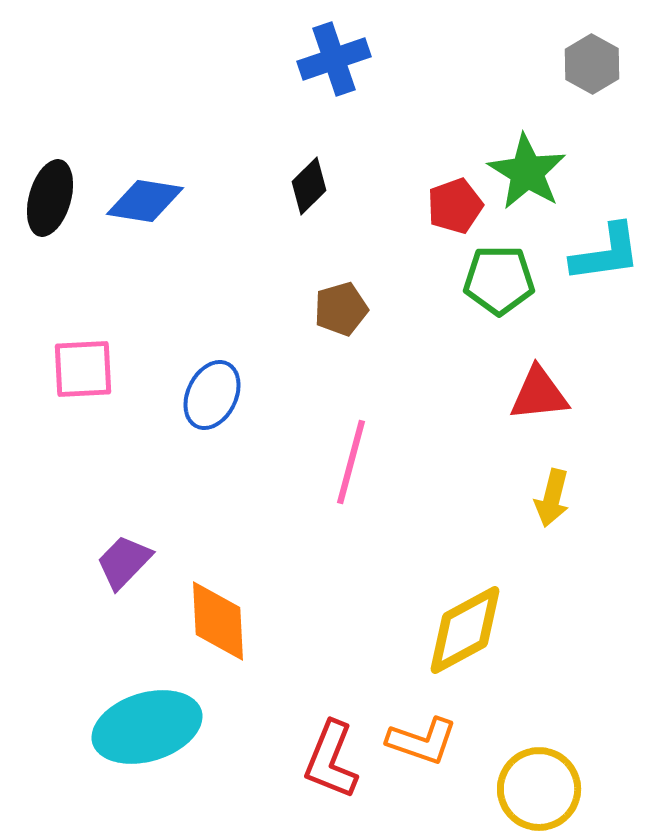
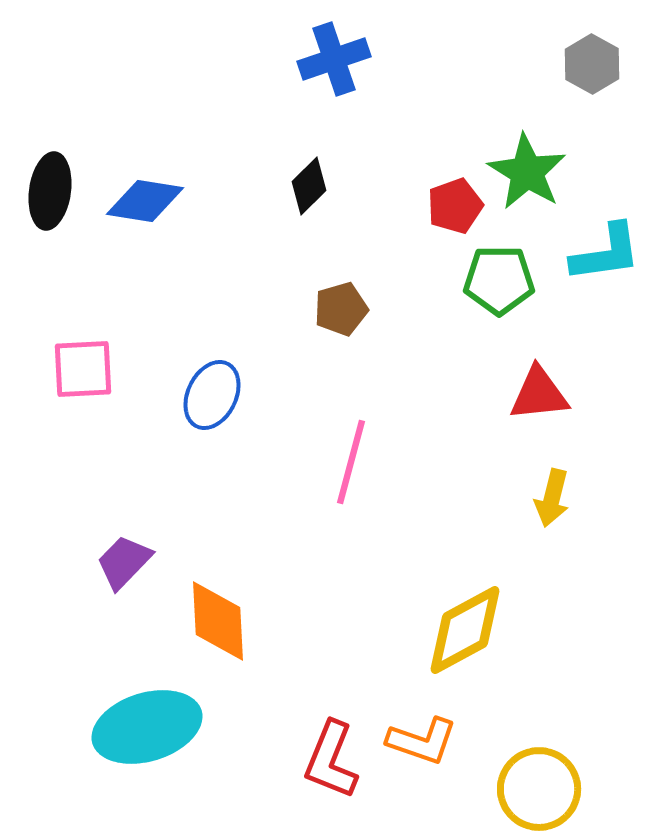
black ellipse: moved 7 px up; rotated 8 degrees counterclockwise
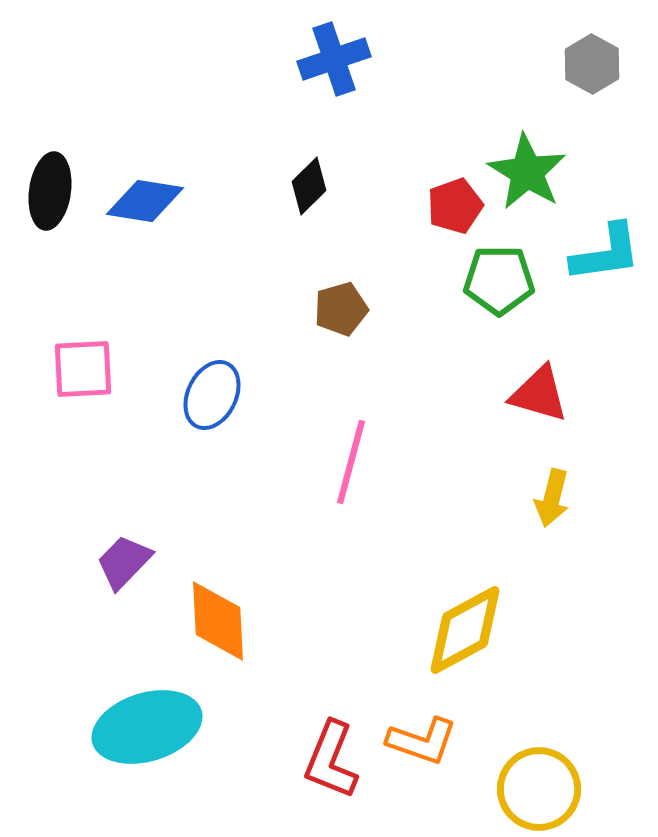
red triangle: rotated 22 degrees clockwise
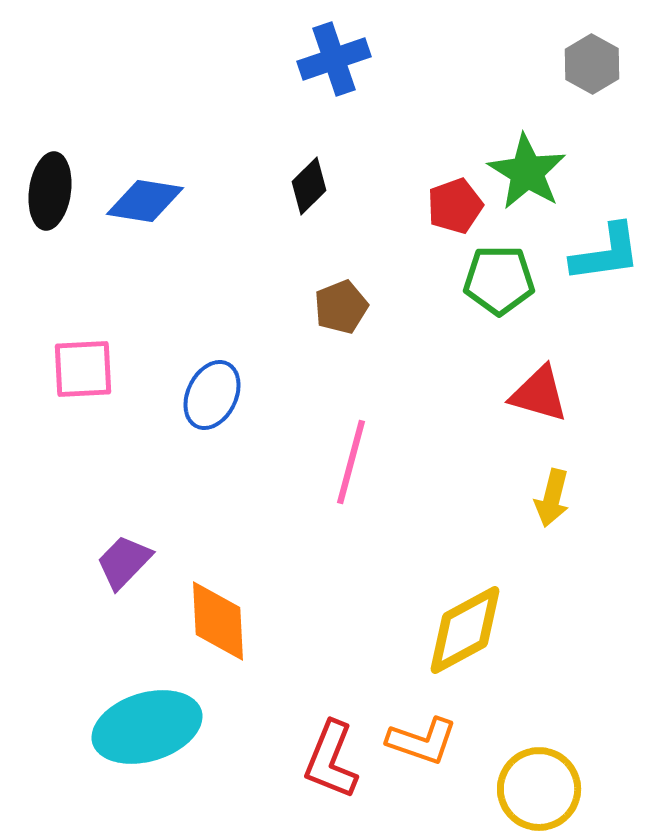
brown pentagon: moved 2 px up; rotated 6 degrees counterclockwise
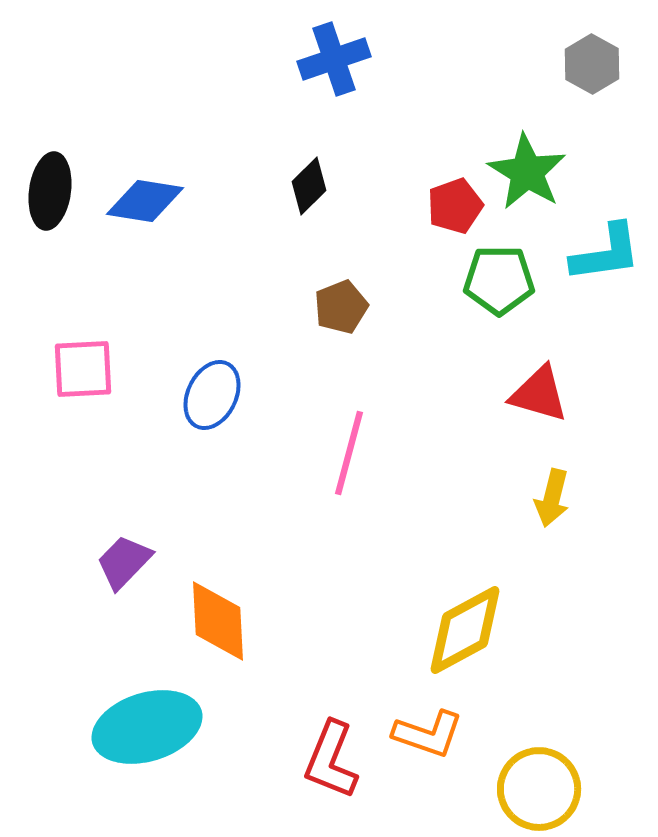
pink line: moved 2 px left, 9 px up
orange L-shape: moved 6 px right, 7 px up
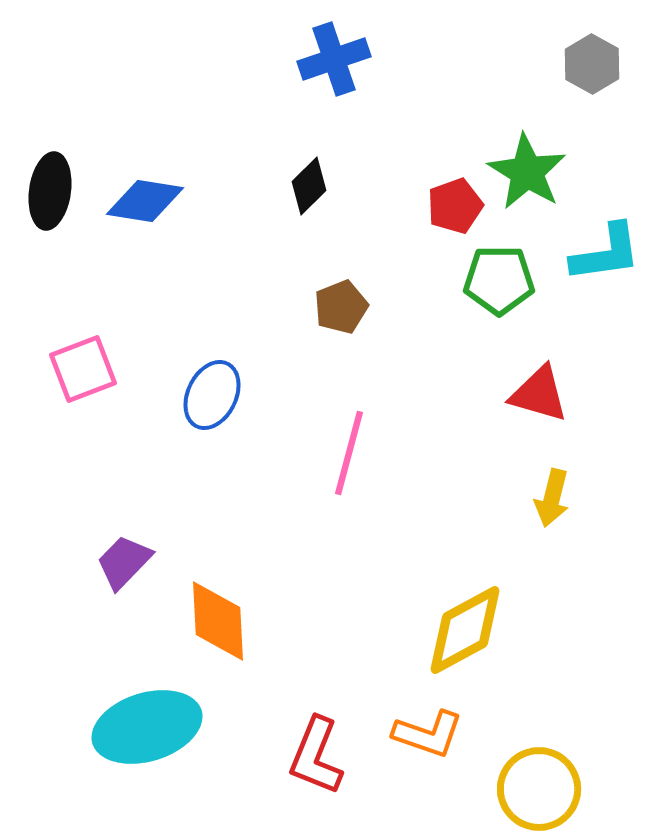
pink square: rotated 18 degrees counterclockwise
red L-shape: moved 15 px left, 4 px up
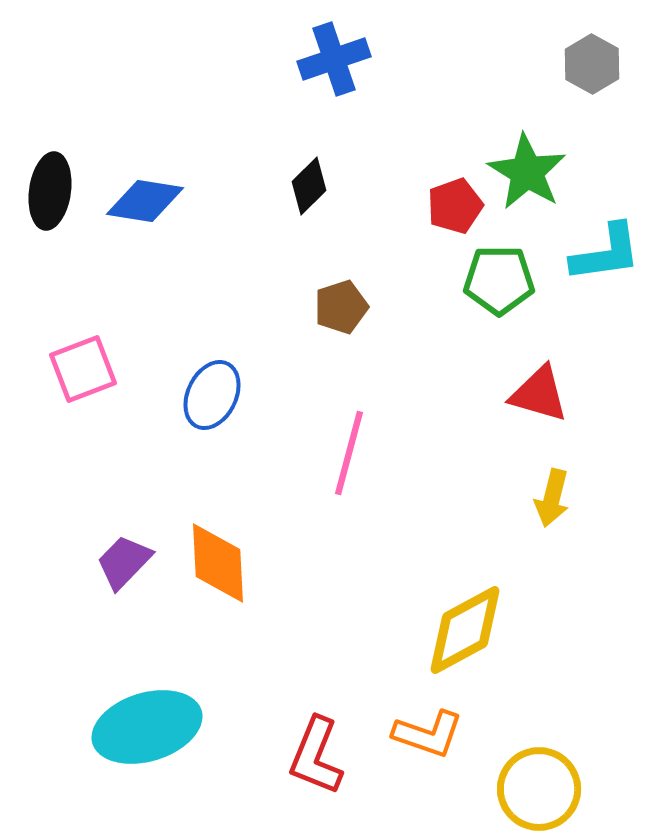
brown pentagon: rotated 4 degrees clockwise
orange diamond: moved 58 px up
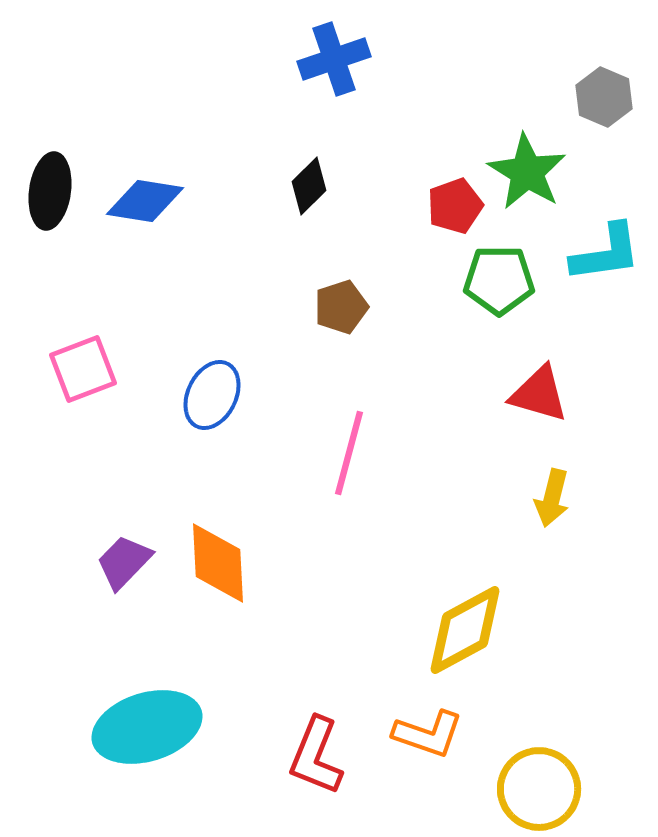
gray hexagon: moved 12 px right, 33 px down; rotated 6 degrees counterclockwise
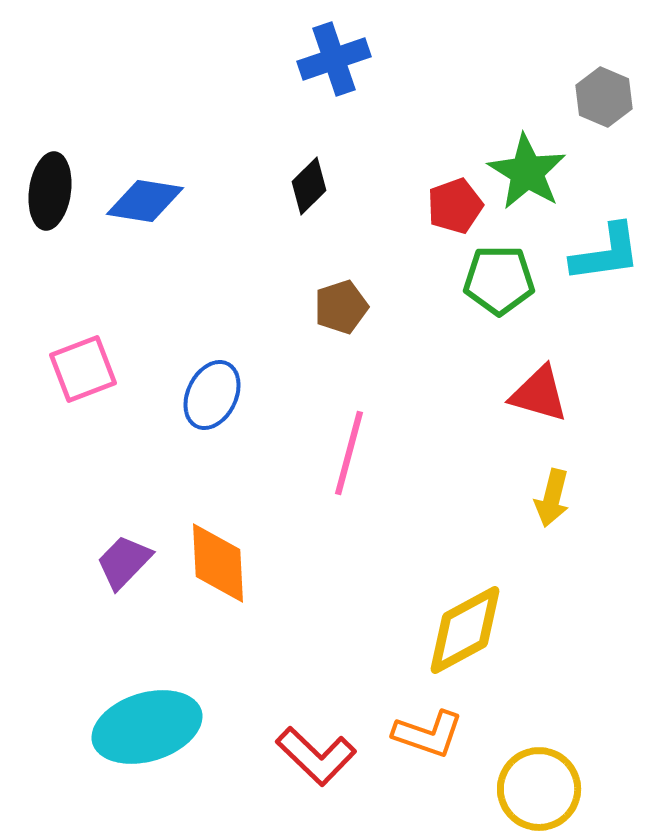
red L-shape: rotated 68 degrees counterclockwise
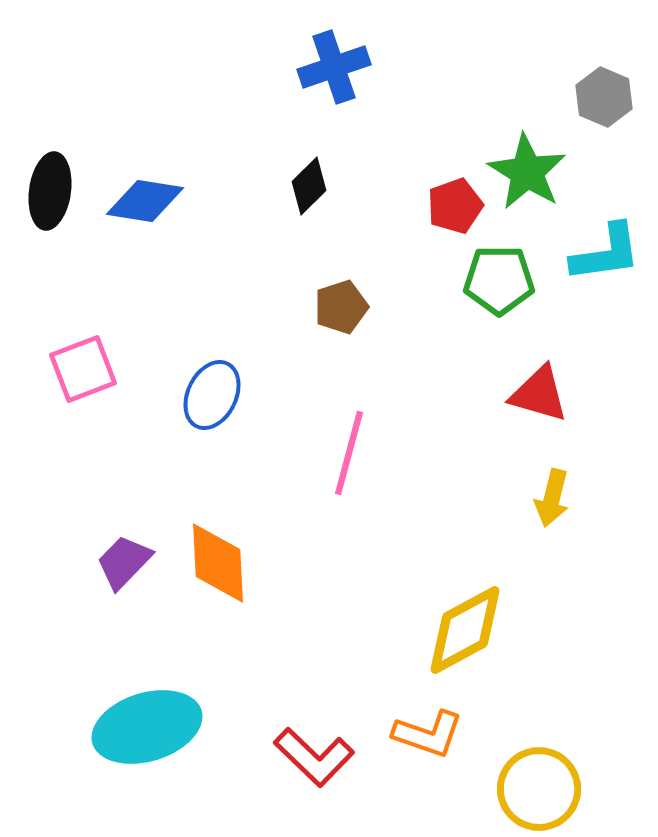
blue cross: moved 8 px down
red L-shape: moved 2 px left, 1 px down
